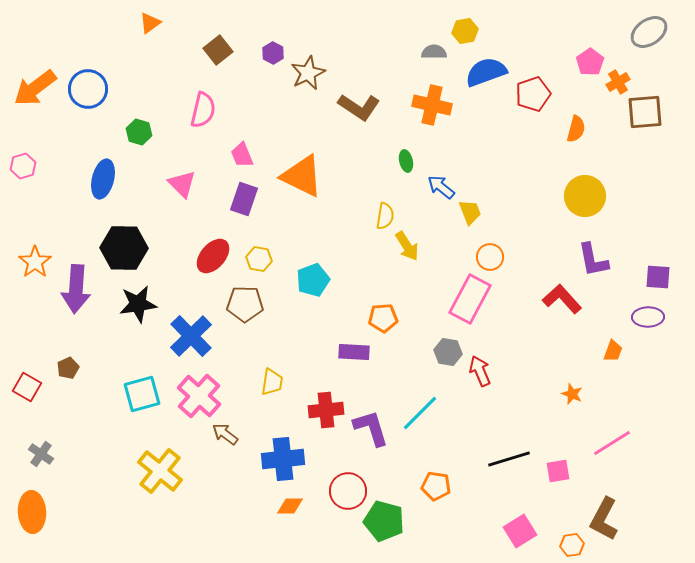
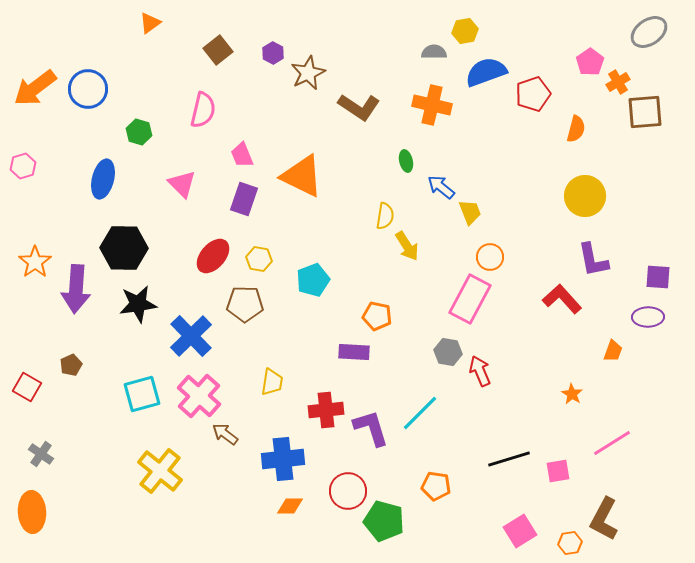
orange pentagon at (383, 318): moved 6 px left, 2 px up; rotated 16 degrees clockwise
brown pentagon at (68, 368): moved 3 px right, 3 px up
orange star at (572, 394): rotated 10 degrees clockwise
orange hexagon at (572, 545): moved 2 px left, 2 px up
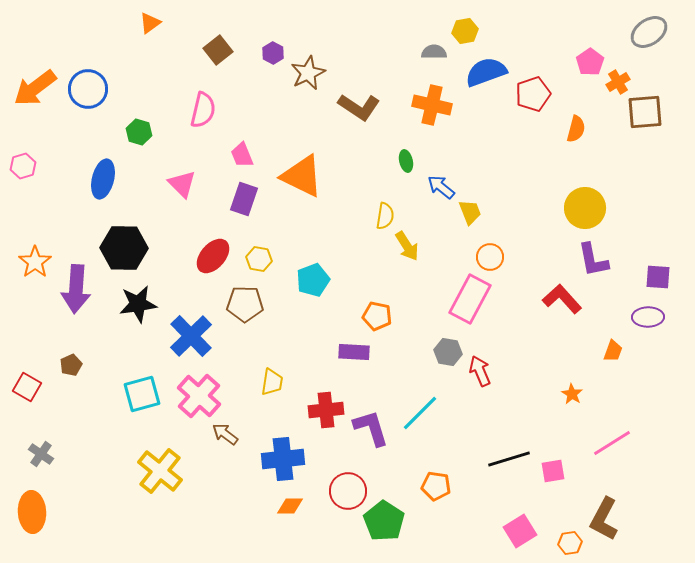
yellow circle at (585, 196): moved 12 px down
pink square at (558, 471): moved 5 px left
green pentagon at (384, 521): rotated 18 degrees clockwise
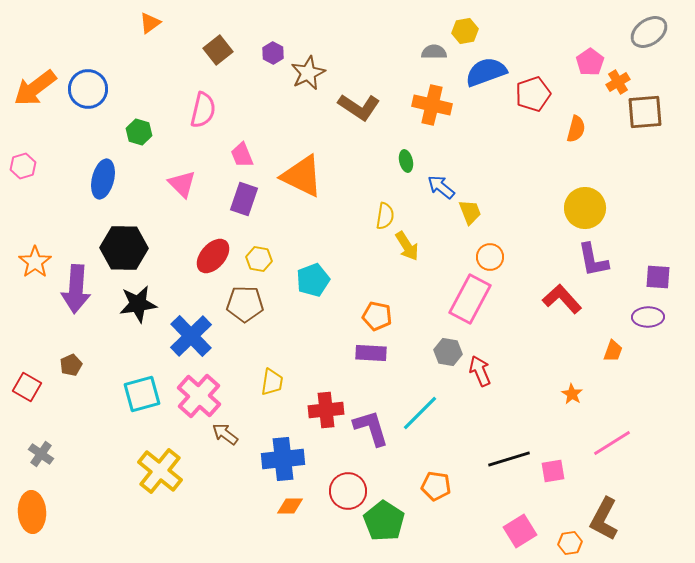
purple rectangle at (354, 352): moved 17 px right, 1 px down
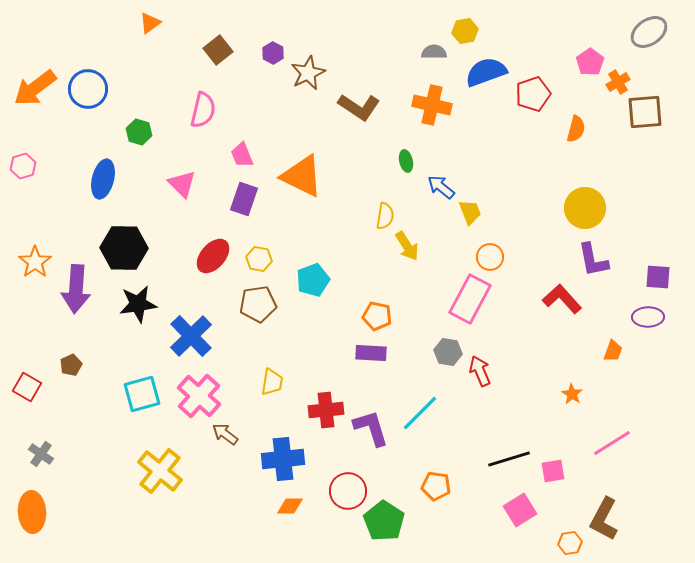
brown pentagon at (245, 304): moved 13 px right; rotated 9 degrees counterclockwise
pink square at (520, 531): moved 21 px up
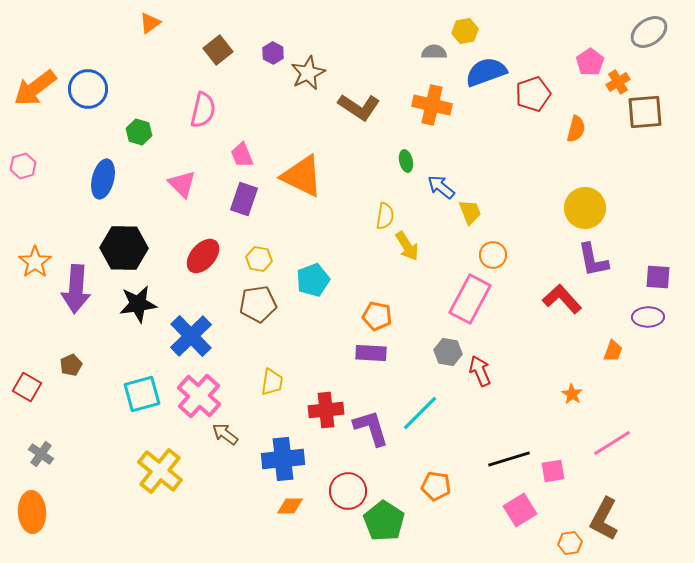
red ellipse at (213, 256): moved 10 px left
orange circle at (490, 257): moved 3 px right, 2 px up
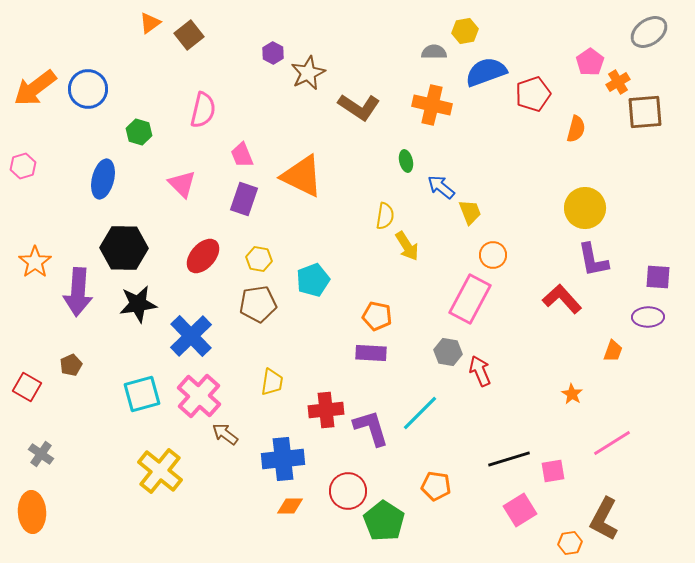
brown square at (218, 50): moved 29 px left, 15 px up
purple arrow at (76, 289): moved 2 px right, 3 px down
